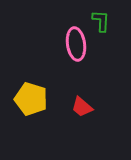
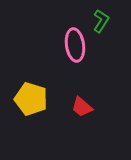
green L-shape: rotated 30 degrees clockwise
pink ellipse: moved 1 px left, 1 px down
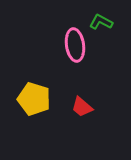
green L-shape: moved 1 px down; rotated 95 degrees counterclockwise
yellow pentagon: moved 3 px right
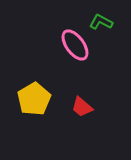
pink ellipse: rotated 28 degrees counterclockwise
yellow pentagon: rotated 24 degrees clockwise
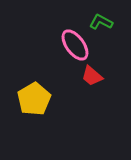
red trapezoid: moved 10 px right, 31 px up
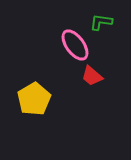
green L-shape: rotated 20 degrees counterclockwise
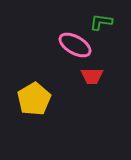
pink ellipse: rotated 24 degrees counterclockwise
red trapezoid: rotated 40 degrees counterclockwise
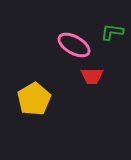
green L-shape: moved 11 px right, 10 px down
pink ellipse: moved 1 px left
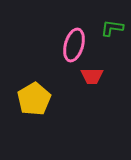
green L-shape: moved 4 px up
pink ellipse: rotated 76 degrees clockwise
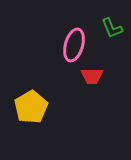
green L-shape: rotated 120 degrees counterclockwise
yellow pentagon: moved 3 px left, 8 px down
